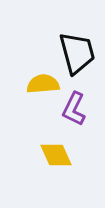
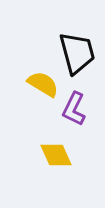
yellow semicircle: rotated 36 degrees clockwise
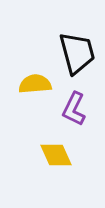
yellow semicircle: moved 8 px left; rotated 36 degrees counterclockwise
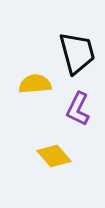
purple L-shape: moved 4 px right
yellow diamond: moved 2 px left, 1 px down; rotated 16 degrees counterclockwise
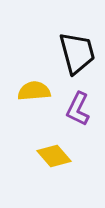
yellow semicircle: moved 1 px left, 7 px down
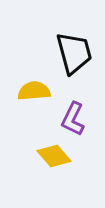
black trapezoid: moved 3 px left
purple L-shape: moved 5 px left, 10 px down
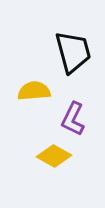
black trapezoid: moved 1 px left, 1 px up
yellow diamond: rotated 20 degrees counterclockwise
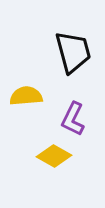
yellow semicircle: moved 8 px left, 5 px down
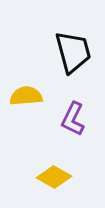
yellow diamond: moved 21 px down
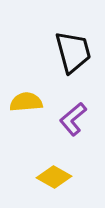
yellow semicircle: moved 6 px down
purple L-shape: rotated 24 degrees clockwise
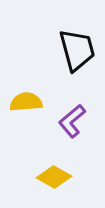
black trapezoid: moved 4 px right, 2 px up
purple L-shape: moved 1 px left, 2 px down
